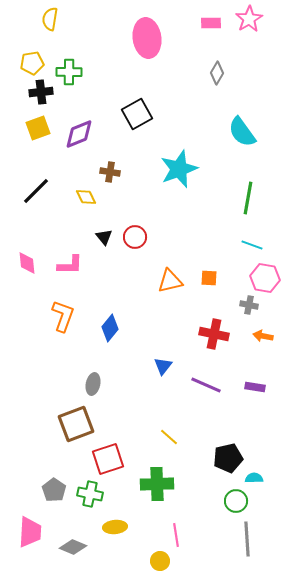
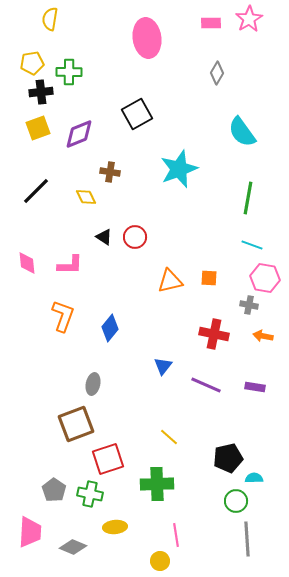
black triangle at (104, 237): rotated 18 degrees counterclockwise
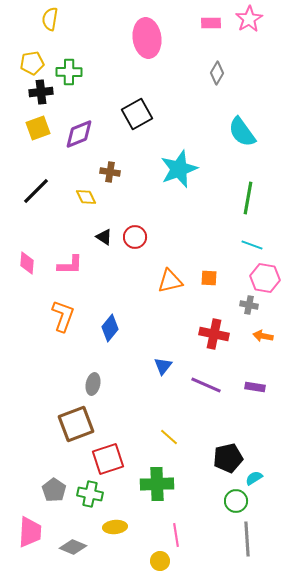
pink diamond at (27, 263): rotated 10 degrees clockwise
cyan semicircle at (254, 478): rotated 30 degrees counterclockwise
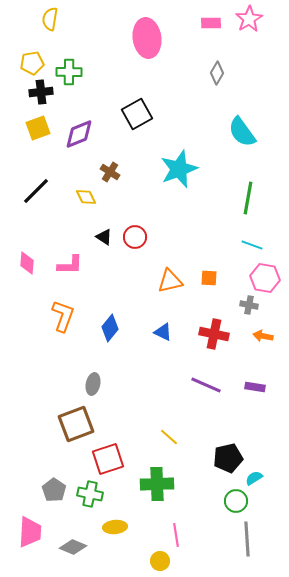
brown cross at (110, 172): rotated 24 degrees clockwise
blue triangle at (163, 366): moved 34 px up; rotated 42 degrees counterclockwise
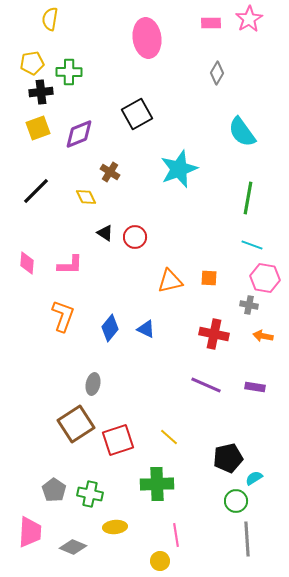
black triangle at (104, 237): moved 1 px right, 4 px up
blue triangle at (163, 332): moved 17 px left, 3 px up
brown square at (76, 424): rotated 12 degrees counterclockwise
red square at (108, 459): moved 10 px right, 19 px up
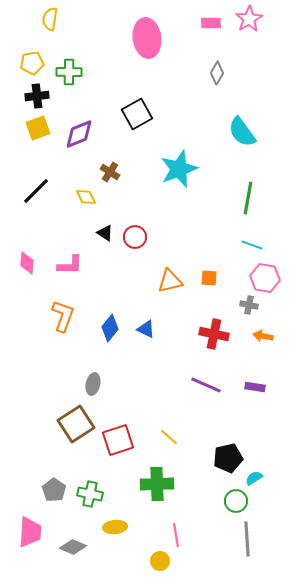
black cross at (41, 92): moved 4 px left, 4 px down
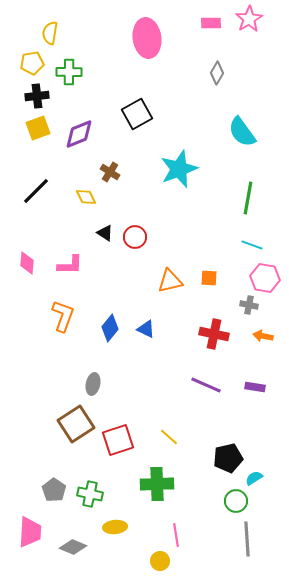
yellow semicircle at (50, 19): moved 14 px down
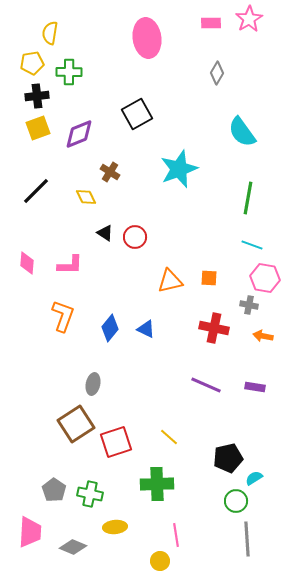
red cross at (214, 334): moved 6 px up
red square at (118, 440): moved 2 px left, 2 px down
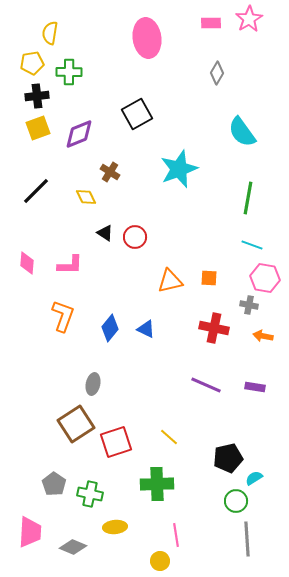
gray pentagon at (54, 490): moved 6 px up
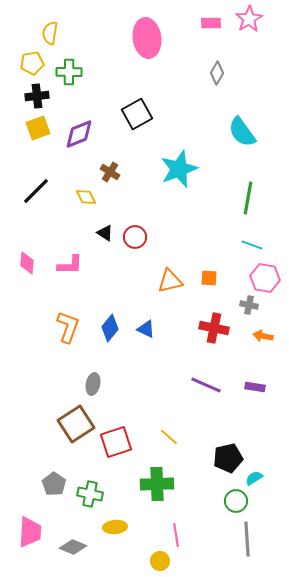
orange L-shape at (63, 316): moved 5 px right, 11 px down
